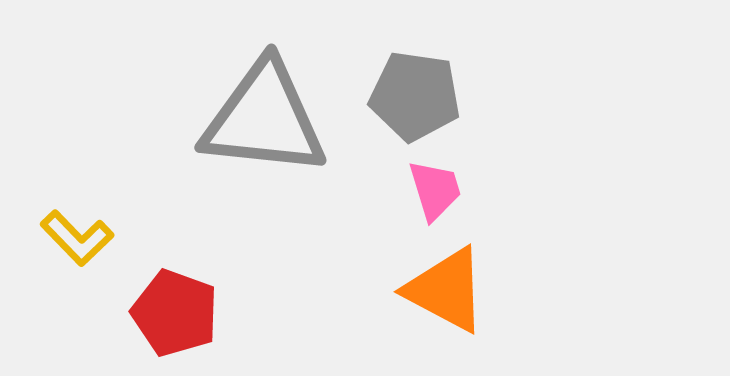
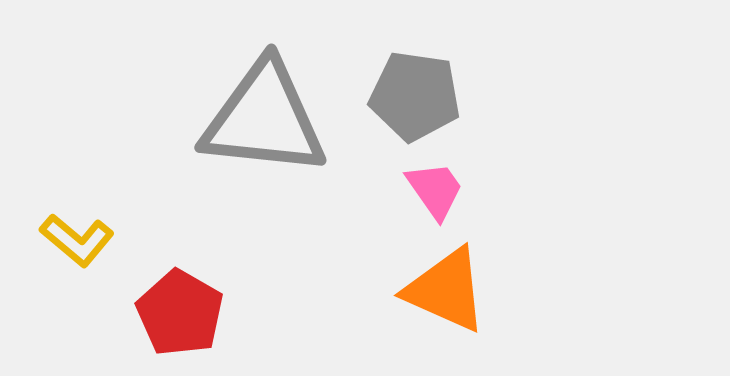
pink trapezoid: rotated 18 degrees counterclockwise
yellow L-shape: moved 2 px down; rotated 6 degrees counterclockwise
orange triangle: rotated 4 degrees counterclockwise
red pentagon: moved 5 px right; rotated 10 degrees clockwise
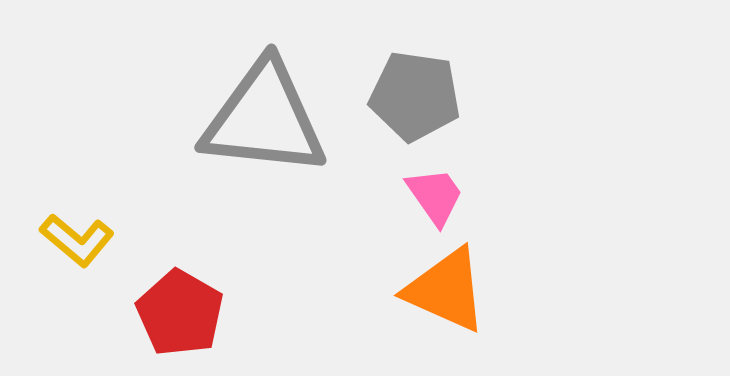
pink trapezoid: moved 6 px down
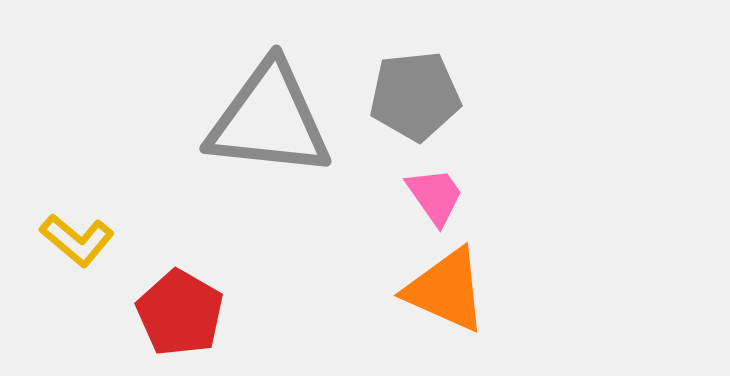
gray pentagon: rotated 14 degrees counterclockwise
gray triangle: moved 5 px right, 1 px down
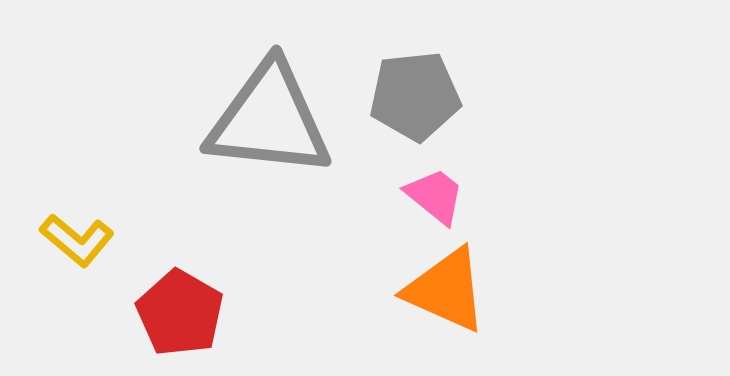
pink trapezoid: rotated 16 degrees counterclockwise
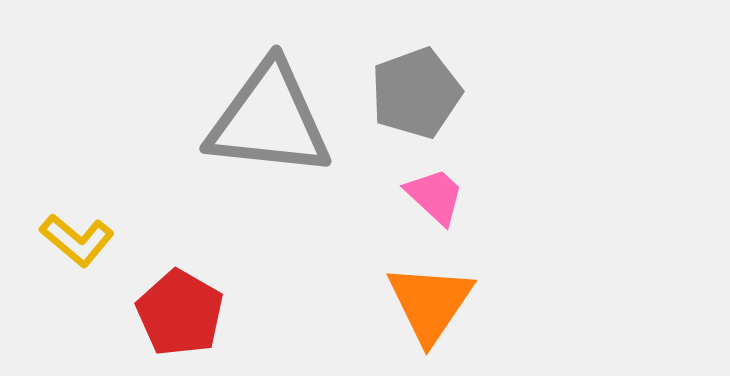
gray pentagon: moved 1 px right, 3 px up; rotated 14 degrees counterclockwise
pink trapezoid: rotated 4 degrees clockwise
orange triangle: moved 16 px left, 13 px down; rotated 40 degrees clockwise
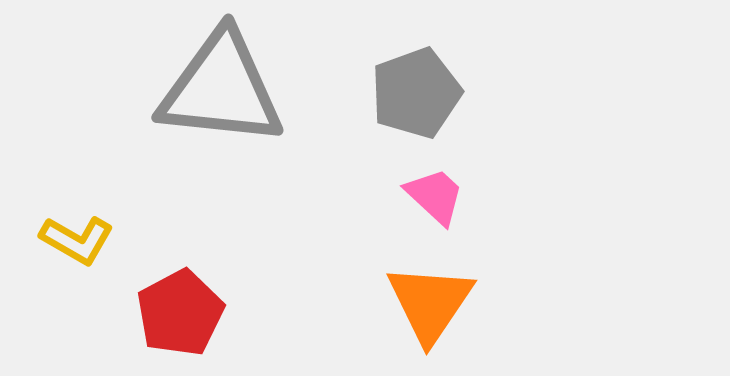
gray triangle: moved 48 px left, 31 px up
yellow L-shape: rotated 10 degrees counterclockwise
red pentagon: rotated 14 degrees clockwise
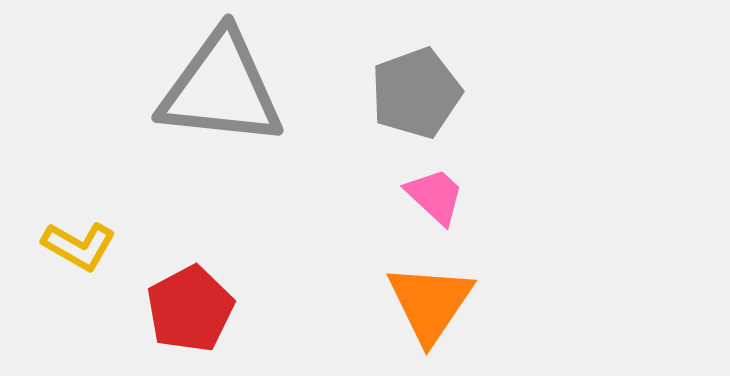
yellow L-shape: moved 2 px right, 6 px down
red pentagon: moved 10 px right, 4 px up
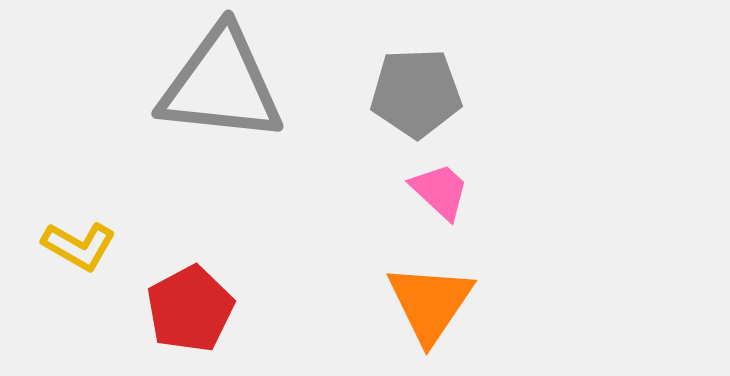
gray triangle: moved 4 px up
gray pentagon: rotated 18 degrees clockwise
pink trapezoid: moved 5 px right, 5 px up
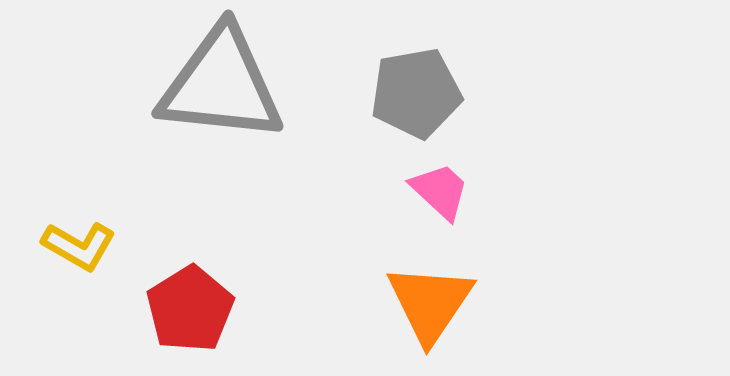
gray pentagon: rotated 8 degrees counterclockwise
red pentagon: rotated 4 degrees counterclockwise
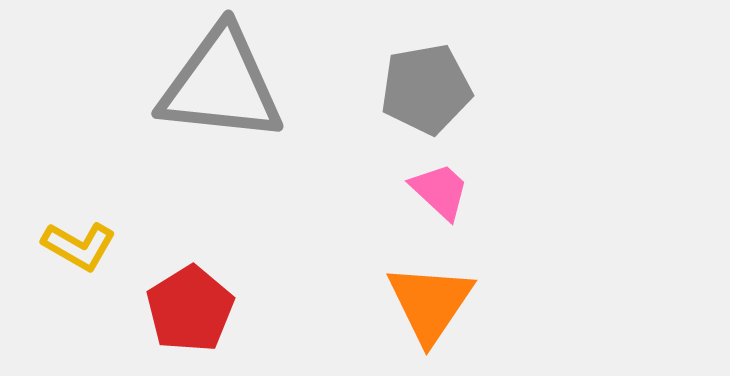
gray pentagon: moved 10 px right, 4 px up
